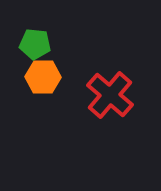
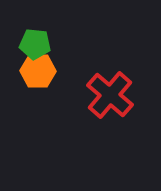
orange hexagon: moved 5 px left, 6 px up
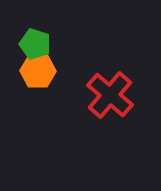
green pentagon: rotated 12 degrees clockwise
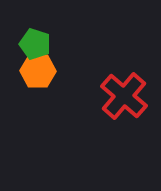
red cross: moved 14 px right, 1 px down
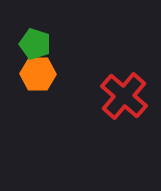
orange hexagon: moved 3 px down
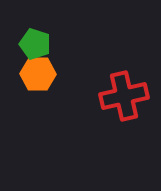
red cross: rotated 36 degrees clockwise
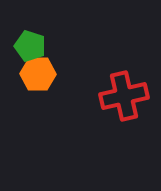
green pentagon: moved 5 px left, 2 px down
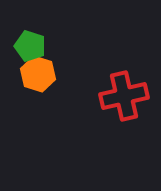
orange hexagon: rotated 16 degrees clockwise
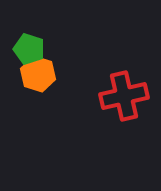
green pentagon: moved 1 px left, 3 px down
